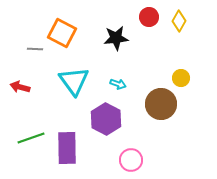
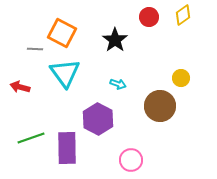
yellow diamond: moved 4 px right, 6 px up; rotated 25 degrees clockwise
black star: moved 1 px left, 2 px down; rotated 30 degrees counterclockwise
cyan triangle: moved 9 px left, 8 px up
brown circle: moved 1 px left, 2 px down
purple hexagon: moved 8 px left
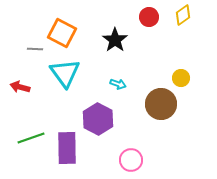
brown circle: moved 1 px right, 2 px up
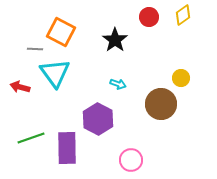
orange square: moved 1 px left, 1 px up
cyan triangle: moved 10 px left
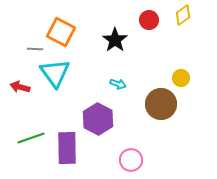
red circle: moved 3 px down
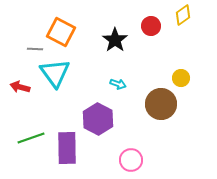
red circle: moved 2 px right, 6 px down
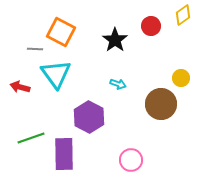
cyan triangle: moved 1 px right, 1 px down
purple hexagon: moved 9 px left, 2 px up
purple rectangle: moved 3 px left, 6 px down
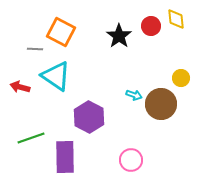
yellow diamond: moved 7 px left, 4 px down; rotated 60 degrees counterclockwise
black star: moved 4 px right, 4 px up
cyan triangle: moved 2 px down; rotated 20 degrees counterclockwise
cyan arrow: moved 16 px right, 11 px down
purple rectangle: moved 1 px right, 3 px down
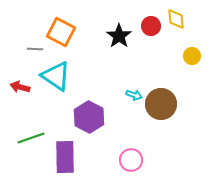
yellow circle: moved 11 px right, 22 px up
